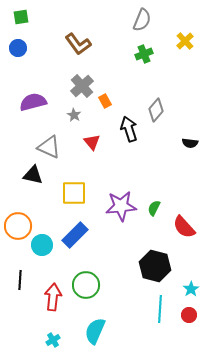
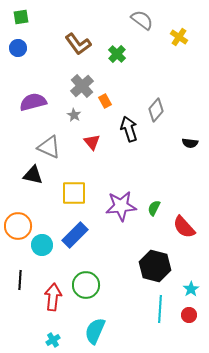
gray semicircle: rotated 75 degrees counterclockwise
yellow cross: moved 6 px left, 4 px up; rotated 12 degrees counterclockwise
green cross: moved 27 px left; rotated 24 degrees counterclockwise
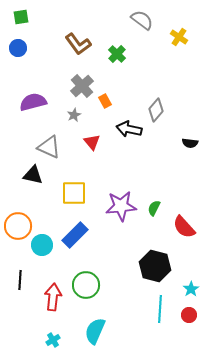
gray star: rotated 16 degrees clockwise
black arrow: rotated 60 degrees counterclockwise
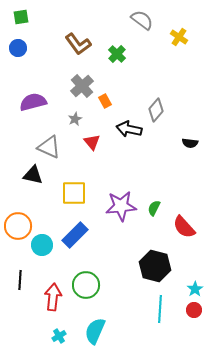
gray star: moved 1 px right, 4 px down
cyan star: moved 4 px right
red circle: moved 5 px right, 5 px up
cyan cross: moved 6 px right, 4 px up
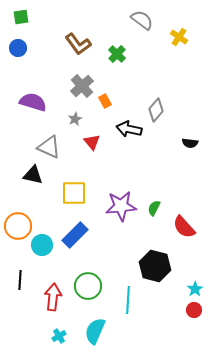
purple semicircle: rotated 32 degrees clockwise
green circle: moved 2 px right, 1 px down
cyan line: moved 32 px left, 9 px up
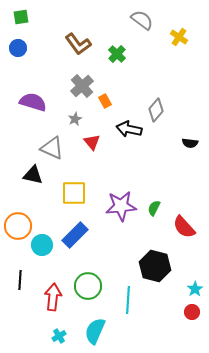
gray triangle: moved 3 px right, 1 px down
red circle: moved 2 px left, 2 px down
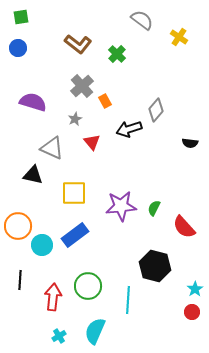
brown L-shape: rotated 16 degrees counterclockwise
black arrow: rotated 30 degrees counterclockwise
blue rectangle: rotated 8 degrees clockwise
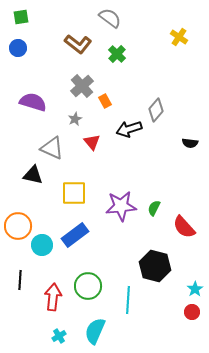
gray semicircle: moved 32 px left, 2 px up
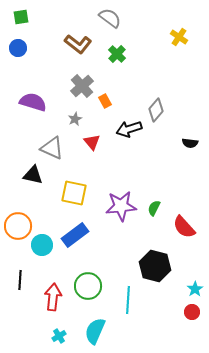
yellow square: rotated 12 degrees clockwise
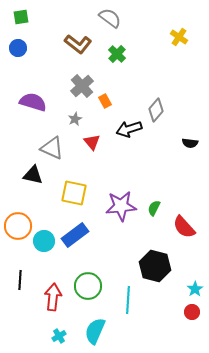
cyan circle: moved 2 px right, 4 px up
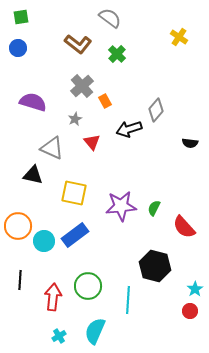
red circle: moved 2 px left, 1 px up
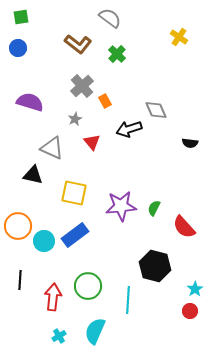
purple semicircle: moved 3 px left
gray diamond: rotated 65 degrees counterclockwise
